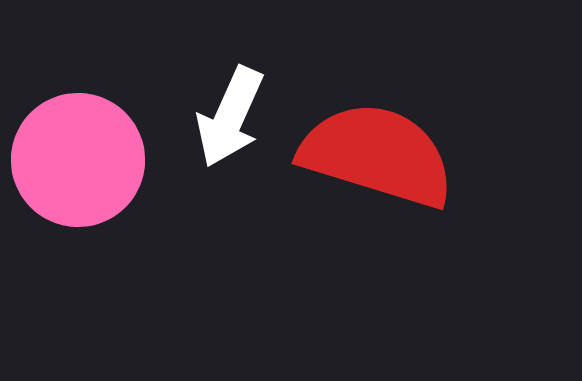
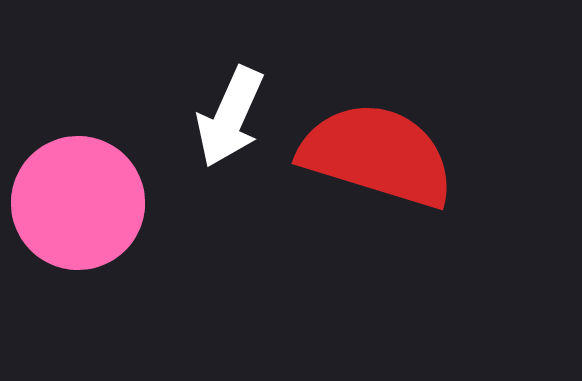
pink circle: moved 43 px down
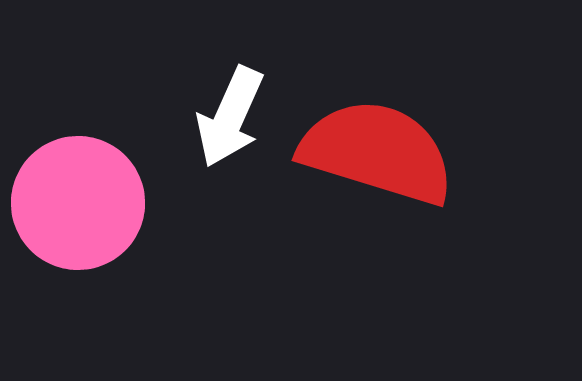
red semicircle: moved 3 px up
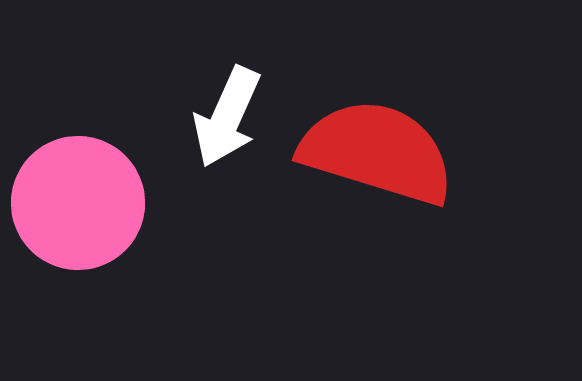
white arrow: moved 3 px left
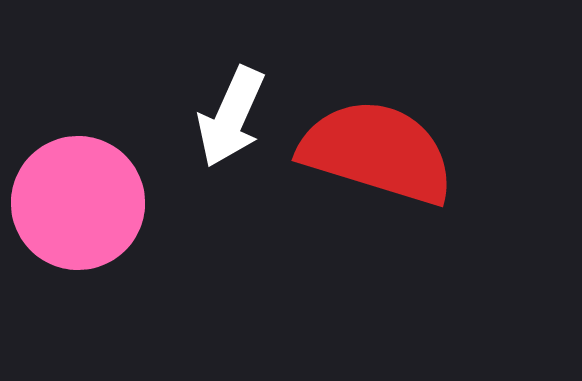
white arrow: moved 4 px right
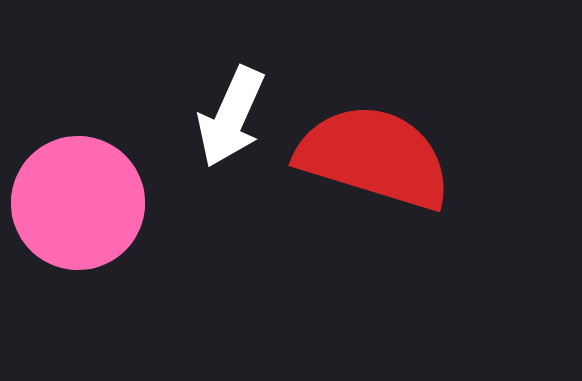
red semicircle: moved 3 px left, 5 px down
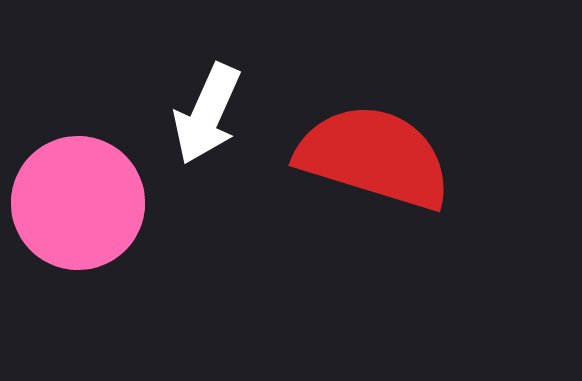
white arrow: moved 24 px left, 3 px up
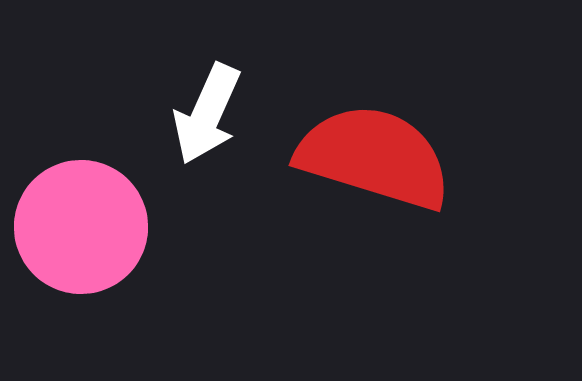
pink circle: moved 3 px right, 24 px down
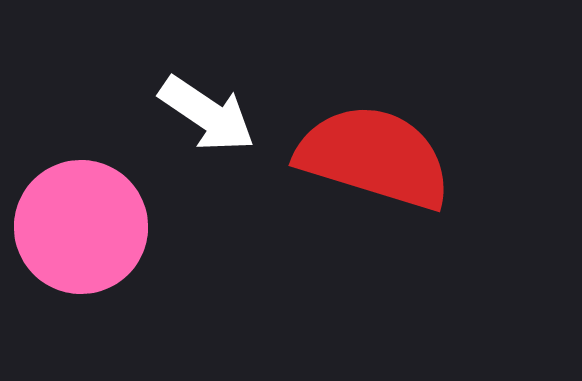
white arrow: rotated 80 degrees counterclockwise
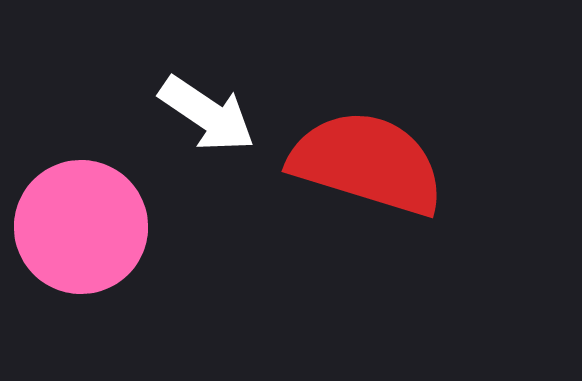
red semicircle: moved 7 px left, 6 px down
